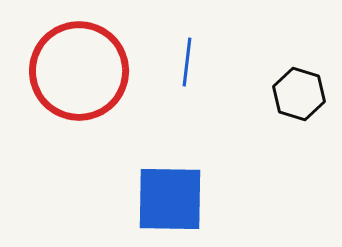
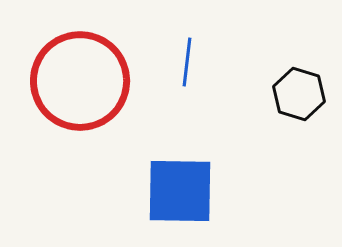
red circle: moved 1 px right, 10 px down
blue square: moved 10 px right, 8 px up
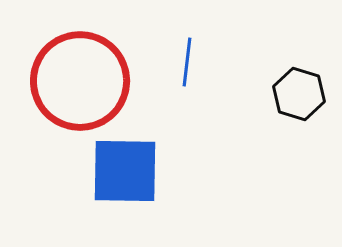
blue square: moved 55 px left, 20 px up
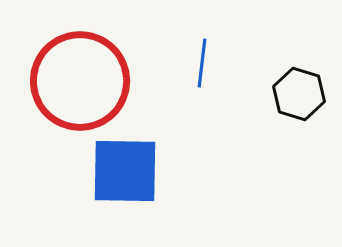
blue line: moved 15 px right, 1 px down
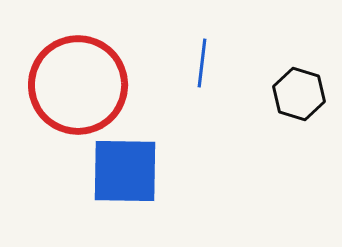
red circle: moved 2 px left, 4 px down
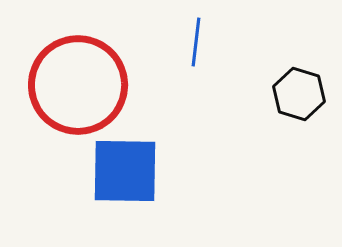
blue line: moved 6 px left, 21 px up
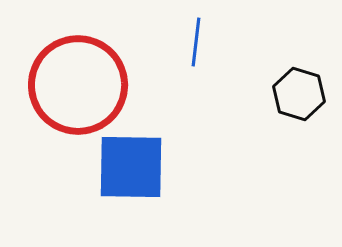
blue square: moved 6 px right, 4 px up
